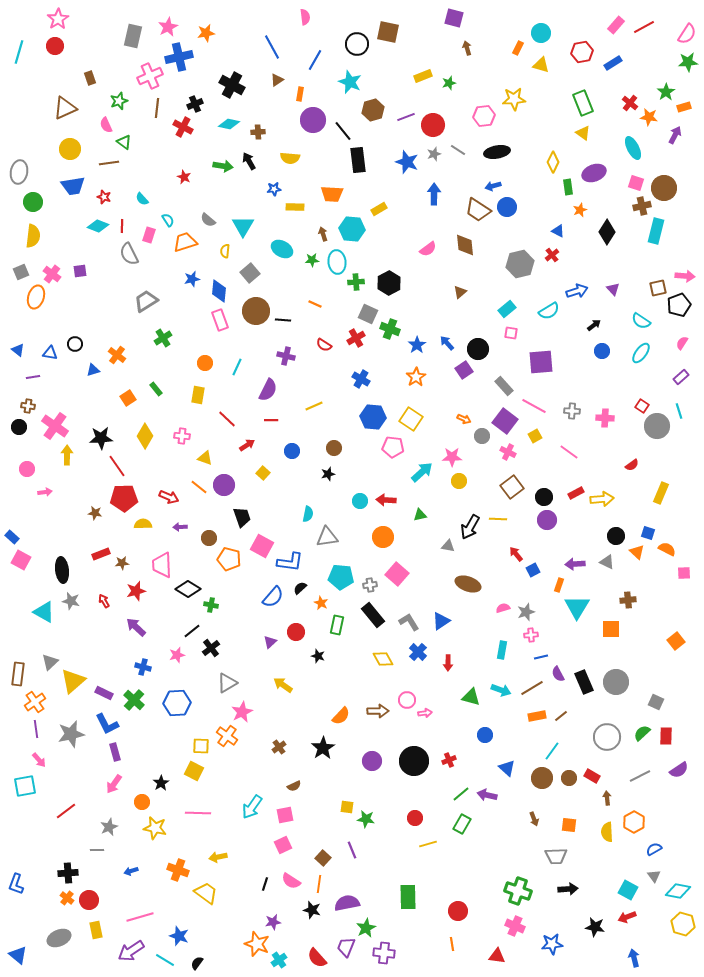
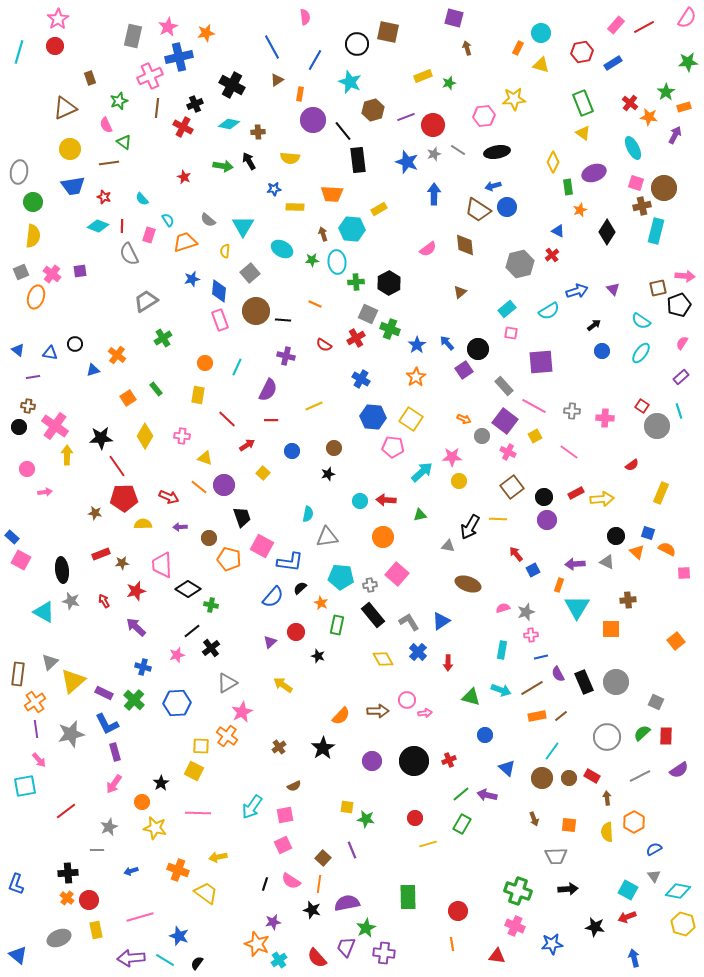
pink semicircle at (687, 34): moved 16 px up
purple arrow at (131, 951): moved 7 px down; rotated 28 degrees clockwise
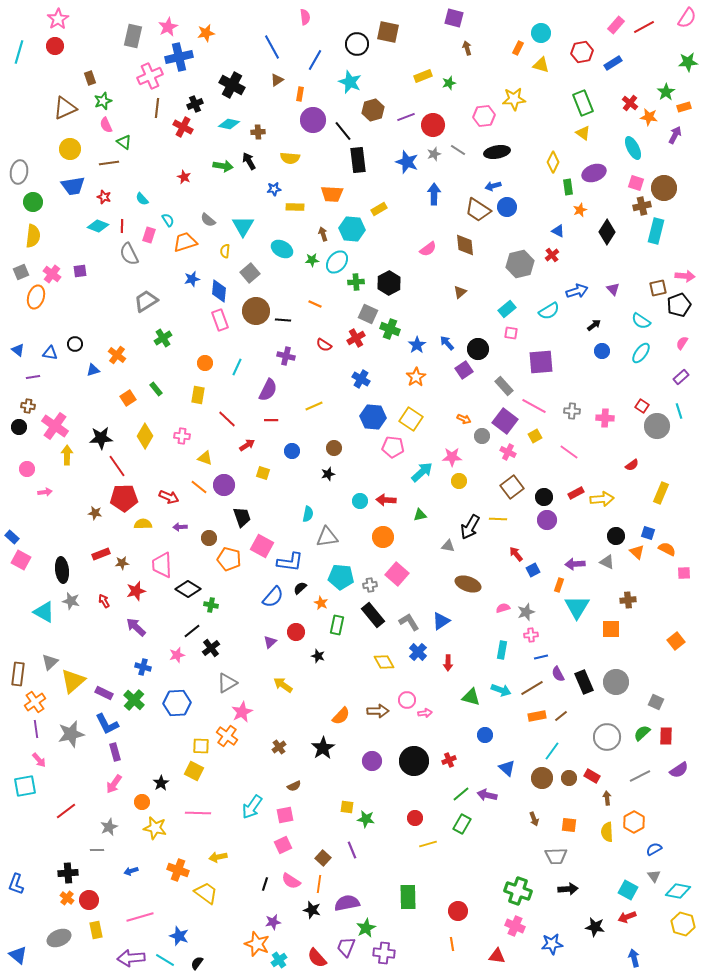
green star at (119, 101): moved 16 px left
cyan ellipse at (337, 262): rotated 45 degrees clockwise
yellow square at (263, 473): rotated 24 degrees counterclockwise
yellow diamond at (383, 659): moved 1 px right, 3 px down
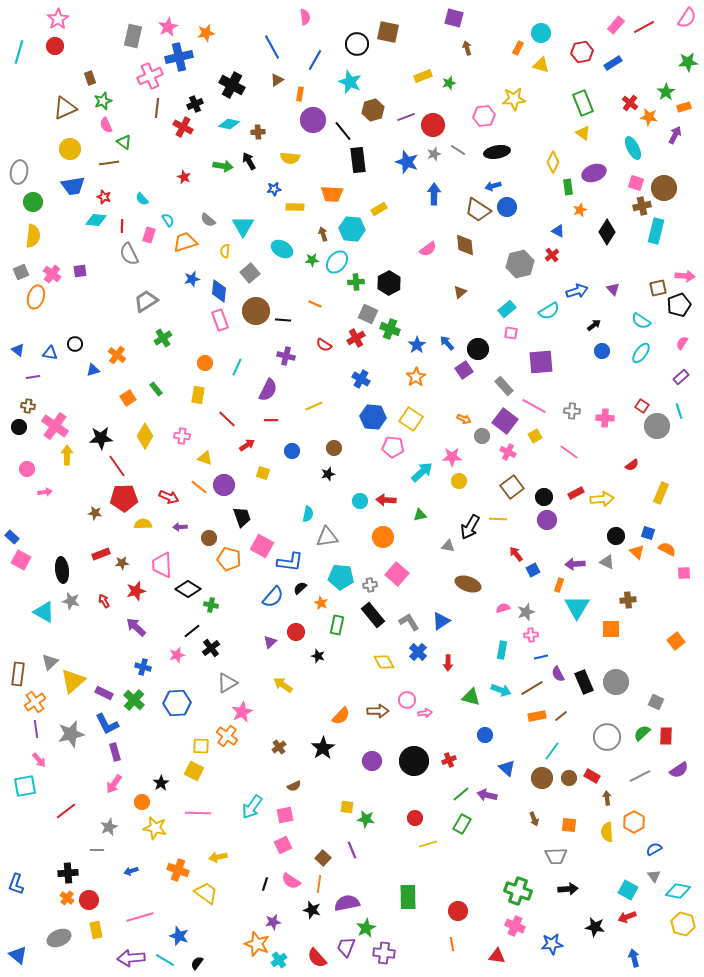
cyan diamond at (98, 226): moved 2 px left, 6 px up; rotated 15 degrees counterclockwise
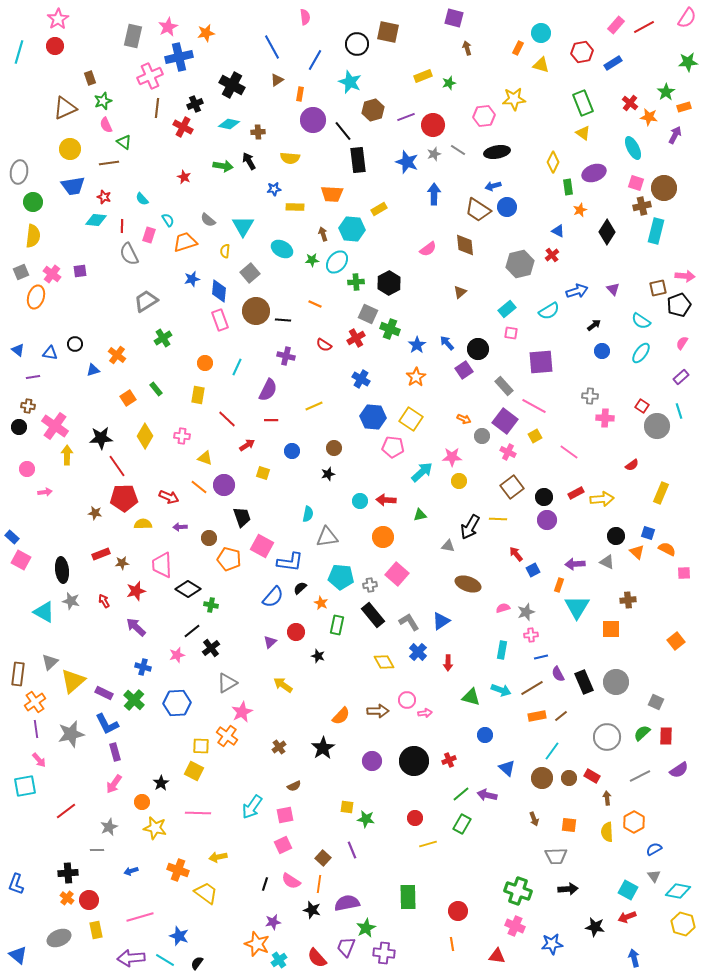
gray cross at (572, 411): moved 18 px right, 15 px up
